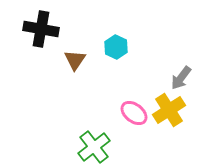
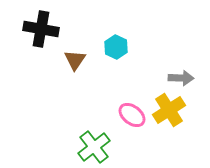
gray arrow: rotated 125 degrees counterclockwise
pink ellipse: moved 2 px left, 2 px down
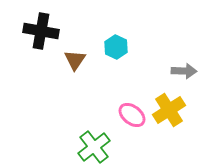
black cross: moved 2 px down
gray arrow: moved 3 px right, 7 px up
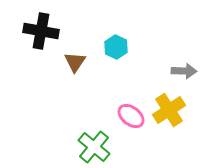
brown triangle: moved 2 px down
pink ellipse: moved 1 px left, 1 px down
green cross: rotated 12 degrees counterclockwise
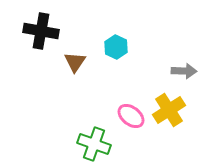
green cross: moved 3 px up; rotated 20 degrees counterclockwise
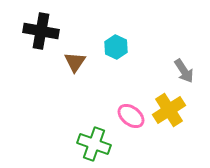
gray arrow: rotated 55 degrees clockwise
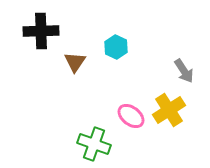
black cross: rotated 12 degrees counterclockwise
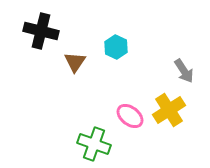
black cross: rotated 16 degrees clockwise
pink ellipse: moved 1 px left
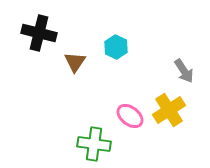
black cross: moved 2 px left, 2 px down
green cross: rotated 12 degrees counterclockwise
